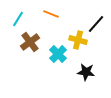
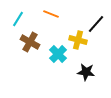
brown cross: rotated 24 degrees counterclockwise
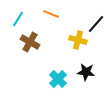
cyan cross: moved 25 px down
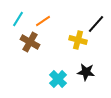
orange line: moved 8 px left, 7 px down; rotated 56 degrees counterclockwise
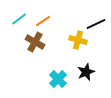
cyan line: moved 1 px right; rotated 21 degrees clockwise
black line: rotated 24 degrees clockwise
brown cross: moved 5 px right
black star: rotated 30 degrees counterclockwise
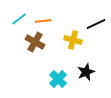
orange line: rotated 28 degrees clockwise
yellow cross: moved 5 px left
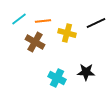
black line: moved 1 px up
yellow cross: moved 6 px left, 7 px up
black star: rotated 24 degrees clockwise
cyan cross: moved 1 px left, 1 px up; rotated 18 degrees counterclockwise
